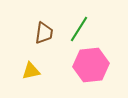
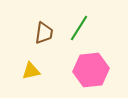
green line: moved 1 px up
pink hexagon: moved 5 px down
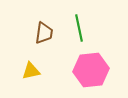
green line: rotated 44 degrees counterclockwise
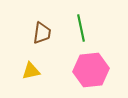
green line: moved 2 px right
brown trapezoid: moved 2 px left
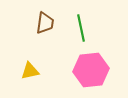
brown trapezoid: moved 3 px right, 10 px up
yellow triangle: moved 1 px left
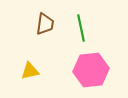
brown trapezoid: moved 1 px down
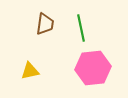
pink hexagon: moved 2 px right, 2 px up
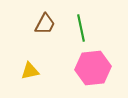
brown trapezoid: rotated 20 degrees clockwise
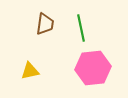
brown trapezoid: rotated 20 degrees counterclockwise
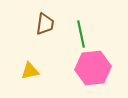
green line: moved 6 px down
